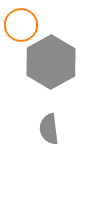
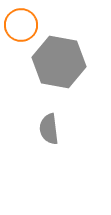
gray hexagon: moved 8 px right; rotated 21 degrees counterclockwise
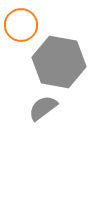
gray semicircle: moved 6 px left, 21 px up; rotated 60 degrees clockwise
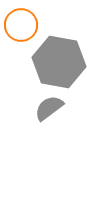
gray semicircle: moved 6 px right
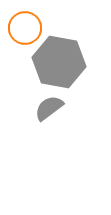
orange circle: moved 4 px right, 3 px down
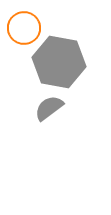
orange circle: moved 1 px left
